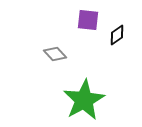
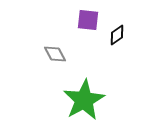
gray diamond: rotated 15 degrees clockwise
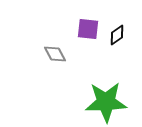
purple square: moved 9 px down
green star: moved 22 px right, 2 px down; rotated 27 degrees clockwise
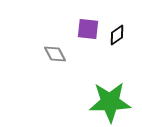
green star: moved 4 px right
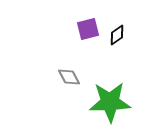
purple square: rotated 20 degrees counterclockwise
gray diamond: moved 14 px right, 23 px down
